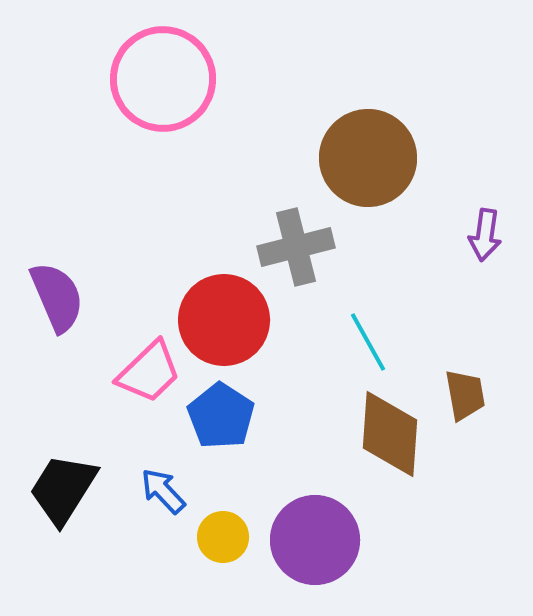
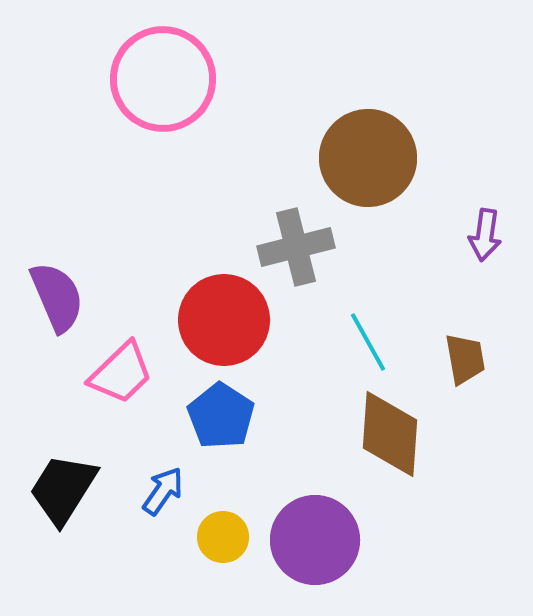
pink trapezoid: moved 28 px left, 1 px down
brown trapezoid: moved 36 px up
blue arrow: rotated 78 degrees clockwise
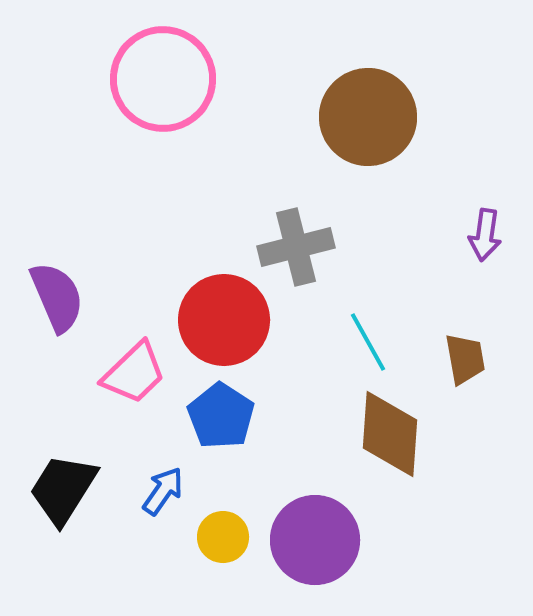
brown circle: moved 41 px up
pink trapezoid: moved 13 px right
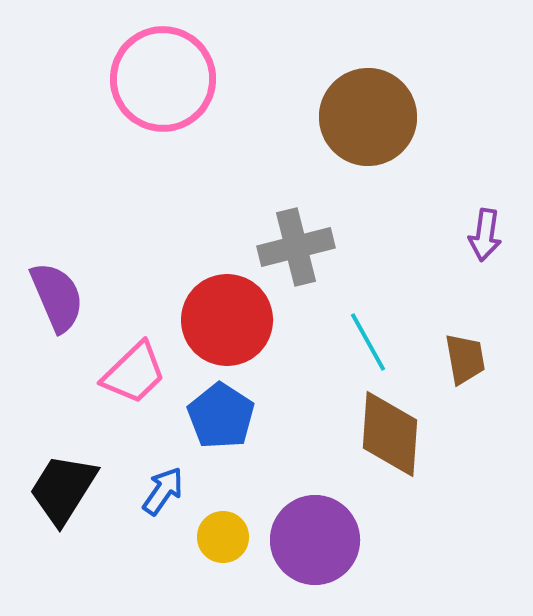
red circle: moved 3 px right
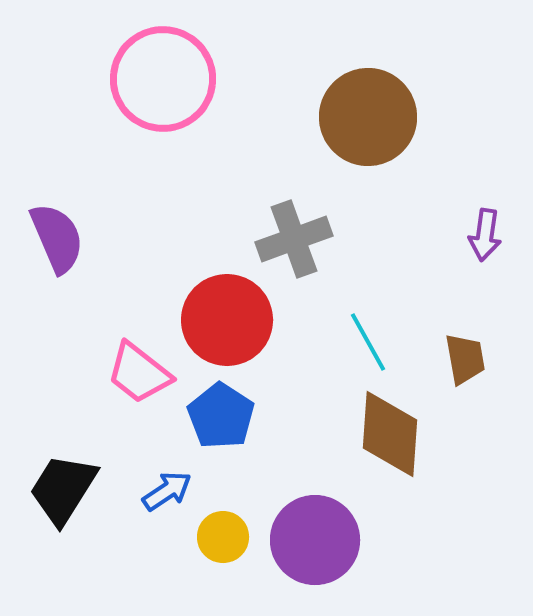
gray cross: moved 2 px left, 8 px up; rotated 6 degrees counterclockwise
purple semicircle: moved 59 px up
pink trapezoid: moved 5 px right; rotated 82 degrees clockwise
blue arrow: moved 4 px right; rotated 21 degrees clockwise
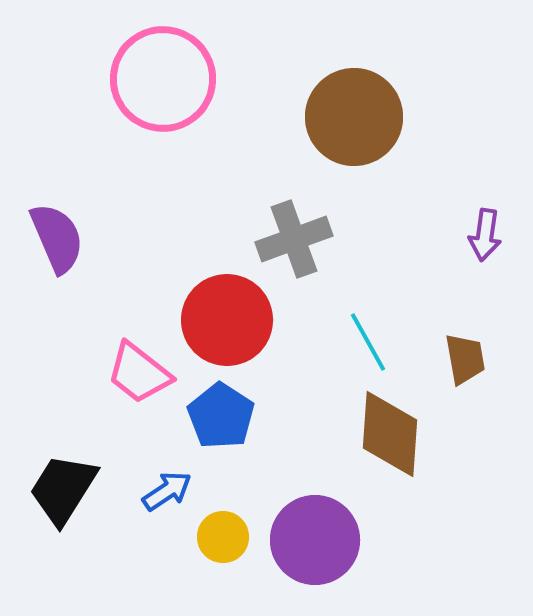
brown circle: moved 14 px left
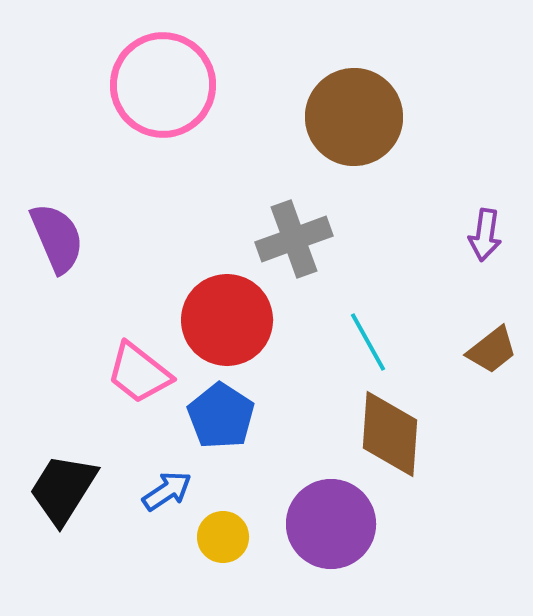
pink circle: moved 6 px down
brown trapezoid: moved 27 px right, 9 px up; rotated 62 degrees clockwise
purple circle: moved 16 px right, 16 px up
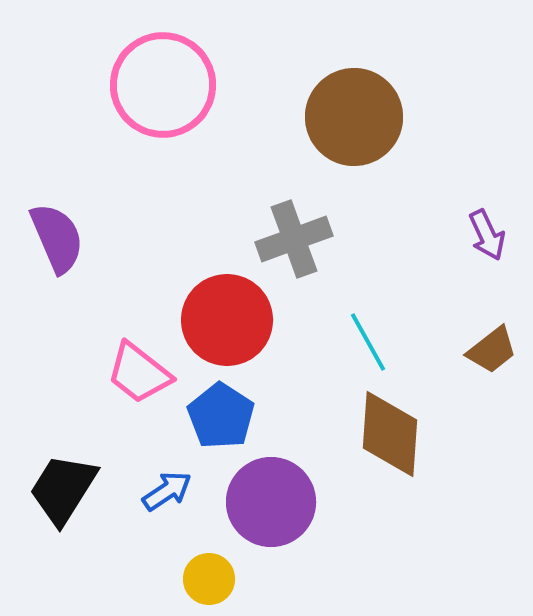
purple arrow: moved 2 px right; rotated 33 degrees counterclockwise
purple circle: moved 60 px left, 22 px up
yellow circle: moved 14 px left, 42 px down
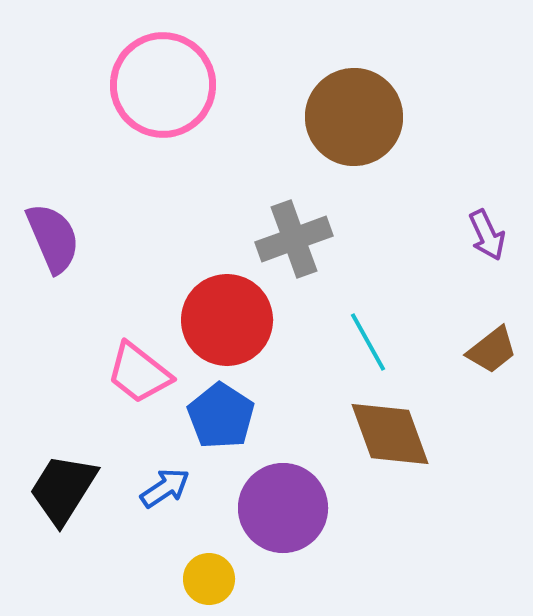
purple semicircle: moved 4 px left
brown diamond: rotated 24 degrees counterclockwise
blue arrow: moved 2 px left, 3 px up
purple circle: moved 12 px right, 6 px down
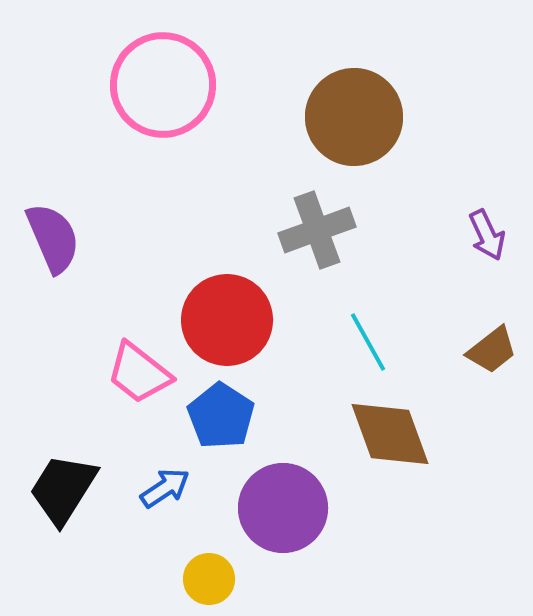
gray cross: moved 23 px right, 9 px up
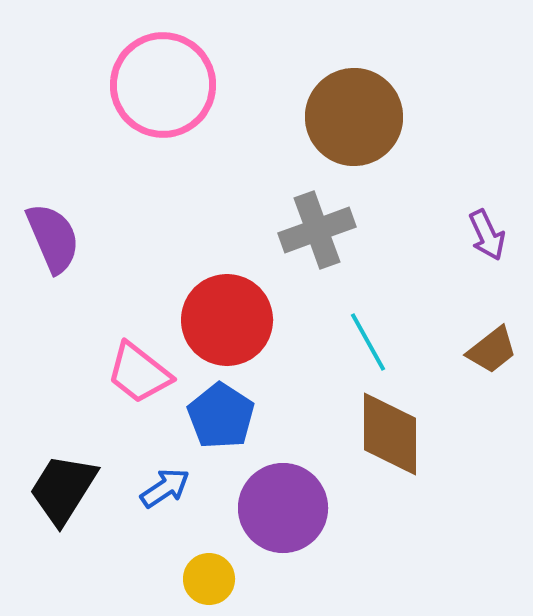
brown diamond: rotated 20 degrees clockwise
